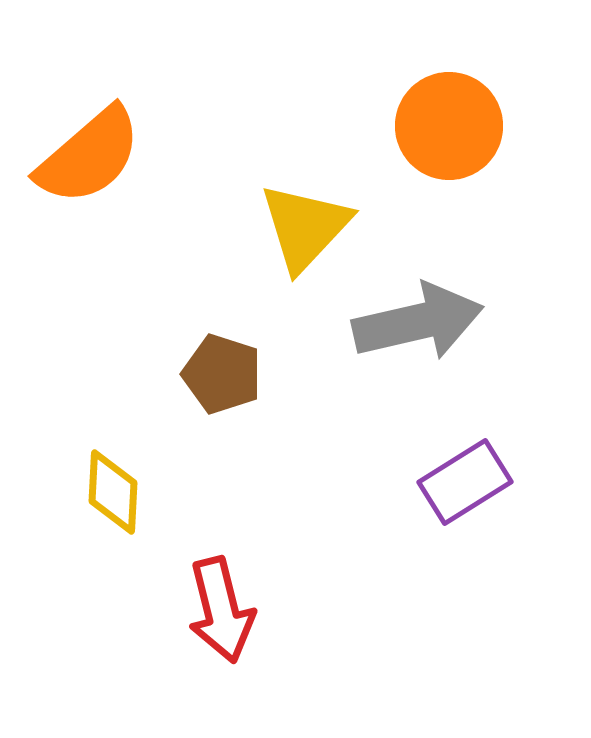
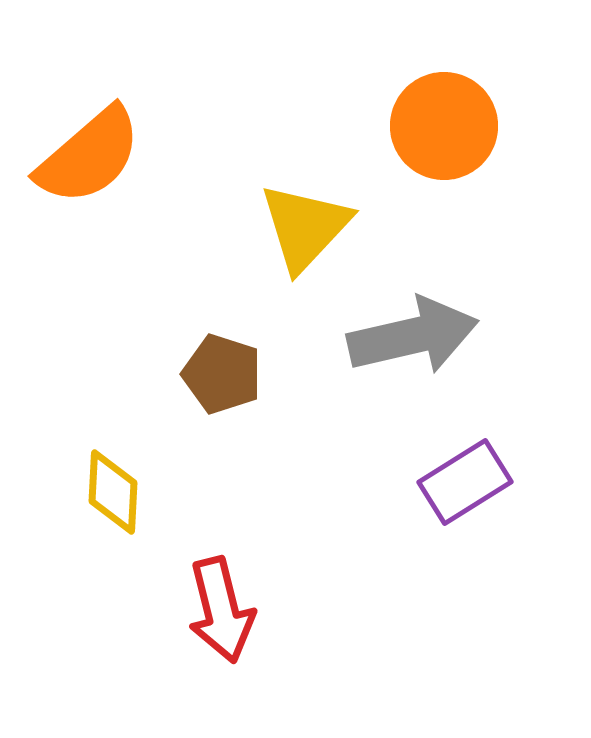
orange circle: moved 5 px left
gray arrow: moved 5 px left, 14 px down
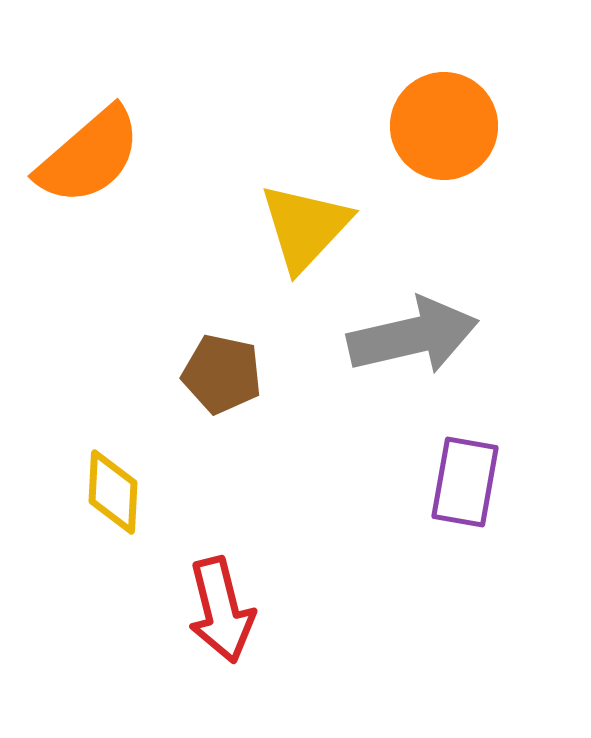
brown pentagon: rotated 6 degrees counterclockwise
purple rectangle: rotated 48 degrees counterclockwise
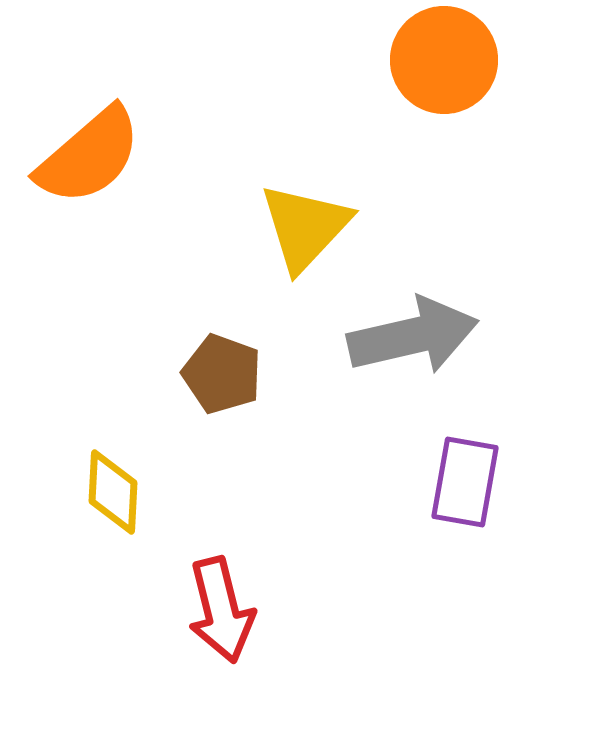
orange circle: moved 66 px up
brown pentagon: rotated 8 degrees clockwise
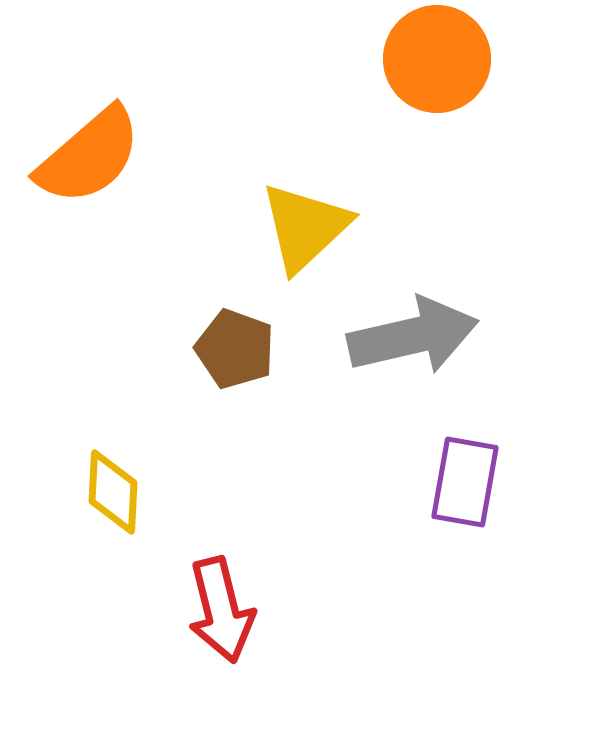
orange circle: moved 7 px left, 1 px up
yellow triangle: rotated 4 degrees clockwise
brown pentagon: moved 13 px right, 25 px up
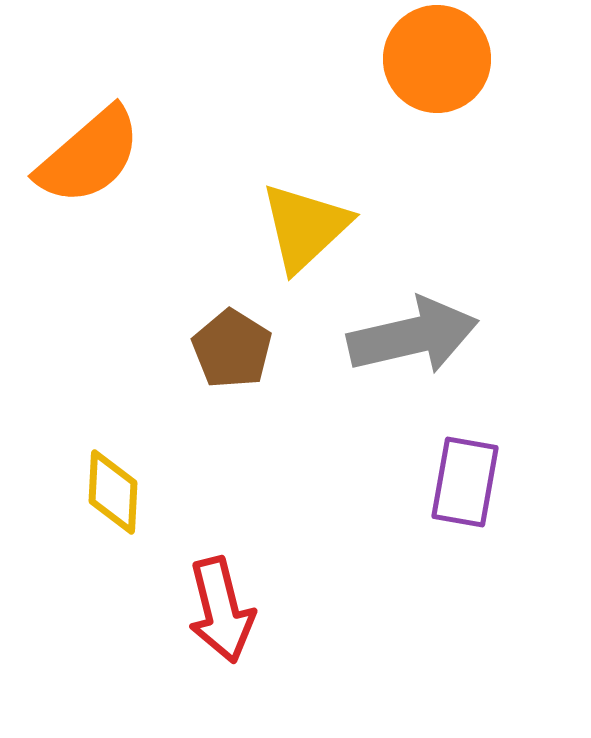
brown pentagon: moved 3 px left; rotated 12 degrees clockwise
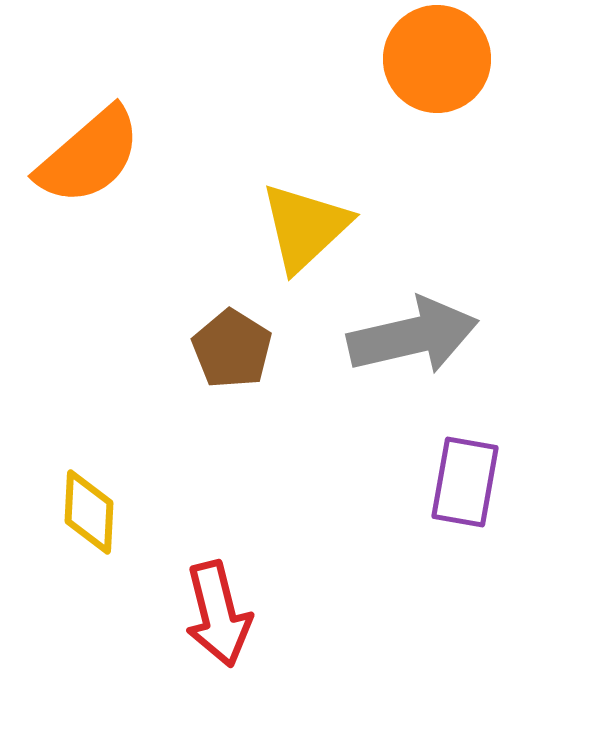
yellow diamond: moved 24 px left, 20 px down
red arrow: moved 3 px left, 4 px down
